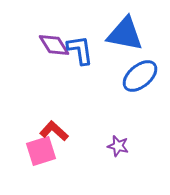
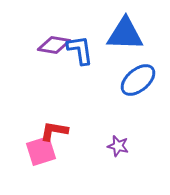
blue triangle: rotated 9 degrees counterclockwise
purple diamond: rotated 48 degrees counterclockwise
blue ellipse: moved 2 px left, 4 px down
red L-shape: rotated 32 degrees counterclockwise
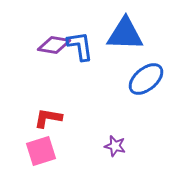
blue L-shape: moved 4 px up
blue ellipse: moved 8 px right, 1 px up
red L-shape: moved 6 px left, 13 px up
purple star: moved 3 px left
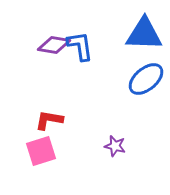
blue triangle: moved 19 px right
red L-shape: moved 1 px right, 2 px down
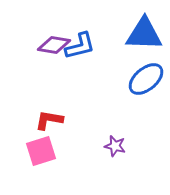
blue L-shape: rotated 84 degrees clockwise
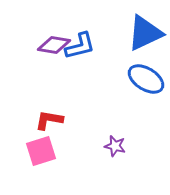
blue triangle: moved 1 px right, 1 px up; rotated 27 degrees counterclockwise
blue ellipse: rotated 72 degrees clockwise
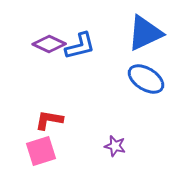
purple diamond: moved 5 px left, 1 px up; rotated 16 degrees clockwise
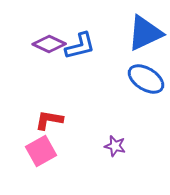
pink square: rotated 12 degrees counterclockwise
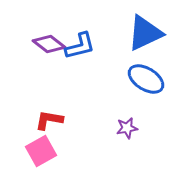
purple diamond: rotated 12 degrees clockwise
purple star: moved 12 px right, 18 px up; rotated 25 degrees counterclockwise
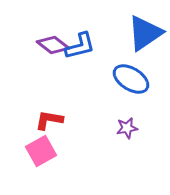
blue triangle: rotated 9 degrees counterclockwise
purple diamond: moved 4 px right, 1 px down
blue ellipse: moved 15 px left
